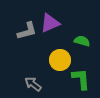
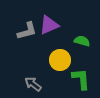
purple triangle: moved 1 px left, 2 px down
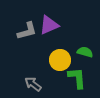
green semicircle: moved 3 px right, 11 px down
green L-shape: moved 4 px left, 1 px up
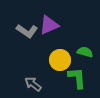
gray L-shape: rotated 50 degrees clockwise
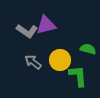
purple triangle: moved 3 px left; rotated 10 degrees clockwise
green semicircle: moved 3 px right, 3 px up
green L-shape: moved 1 px right, 2 px up
gray arrow: moved 22 px up
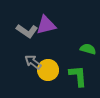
yellow circle: moved 12 px left, 10 px down
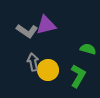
gray arrow: rotated 42 degrees clockwise
green L-shape: rotated 35 degrees clockwise
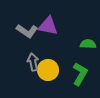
purple triangle: moved 2 px right, 1 px down; rotated 25 degrees clockwise
green semicircle: moved 5 px up; rotated 14 degrees counterclockwise
green L-shape: moved 2 px right, 2 px up
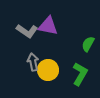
green semicircle: rotated 63 degrees counterclockwise
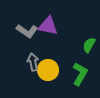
green semicircle: moved 1 px right, 1 px down
